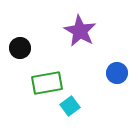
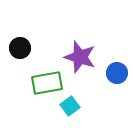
purple star: moved 26 px down; rotated 12 degrees counterclockwise
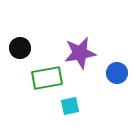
purple star: moved 4 px up; rotated 28 degrees counterclockwise
green rectangle: moved 5 px up
cyan square: rotated 24 degrees clockwise
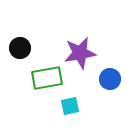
blue circle: moved 7 px left, 6 px down
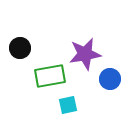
purple star: moved 5 px right, 1 px down
green rectangle: moved 3 px right, 2 px up
cyan square: moved 2 px left, 1 px up
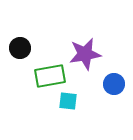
blue circle: moved 4 px right, 5 px down
cyan square: moved 4 px up; rotated 18 degrees clockwise
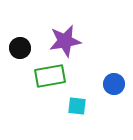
purple star: moved 20 px left, 13 px up
cyan square: moved 9 px right, 5 px down
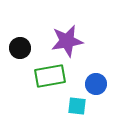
purple star: moved 2 px right
blue circle: moved 18 px left
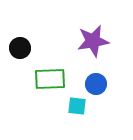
purple star: moved 26 px right
green rectangle: moved 3 px down; rotated 8 degrees clockwise
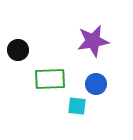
black circle: moved 2 px left, 2 px down
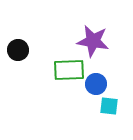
purple star: rotated 20 degrees clockwise
green rectangle: moved 19 px right, 9 px up
cyan square: moved 32 px right
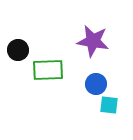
green rectangle: moved 21 px left
cyan square: moved 1 px up
